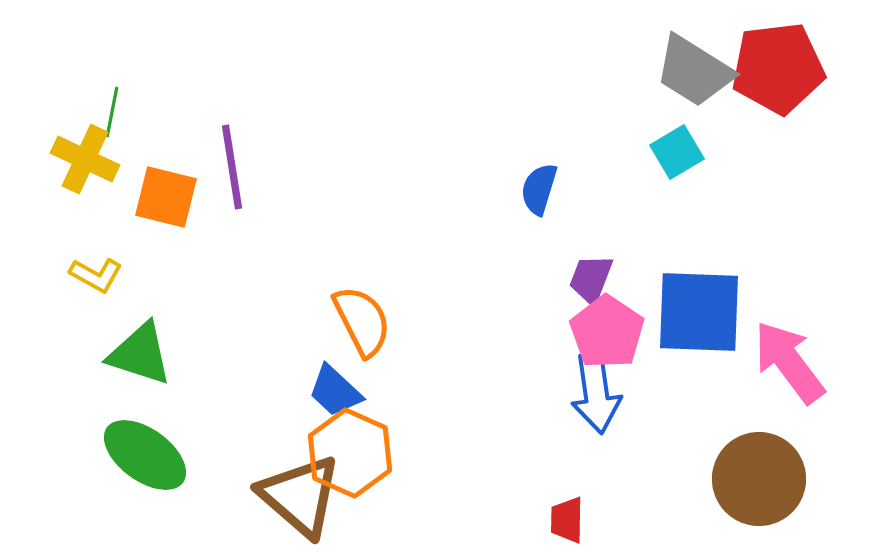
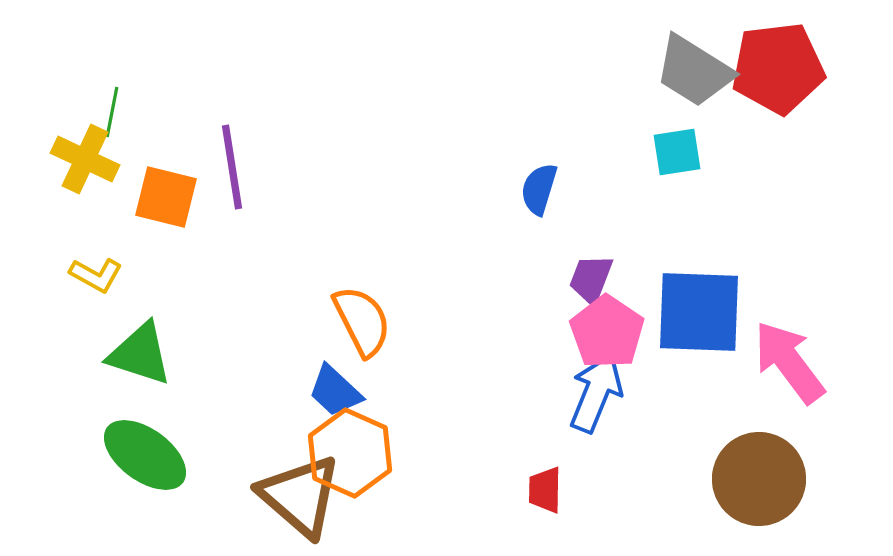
cyan square: rotated 22 degrees clockwise
blue arrow: rotated 150 degrees counterclockwise
red trapezoid: moved 22 px left, 30 px up
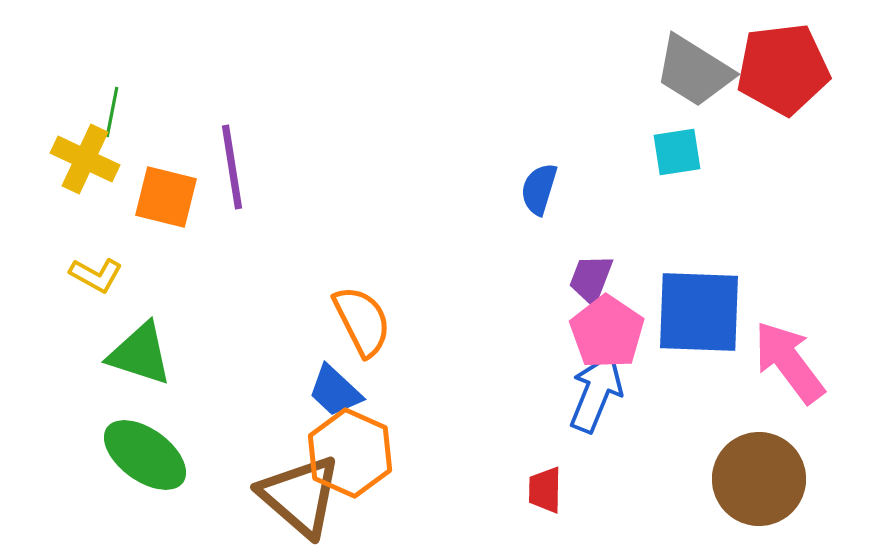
red pentagon: moved 5 px right, 1 px down
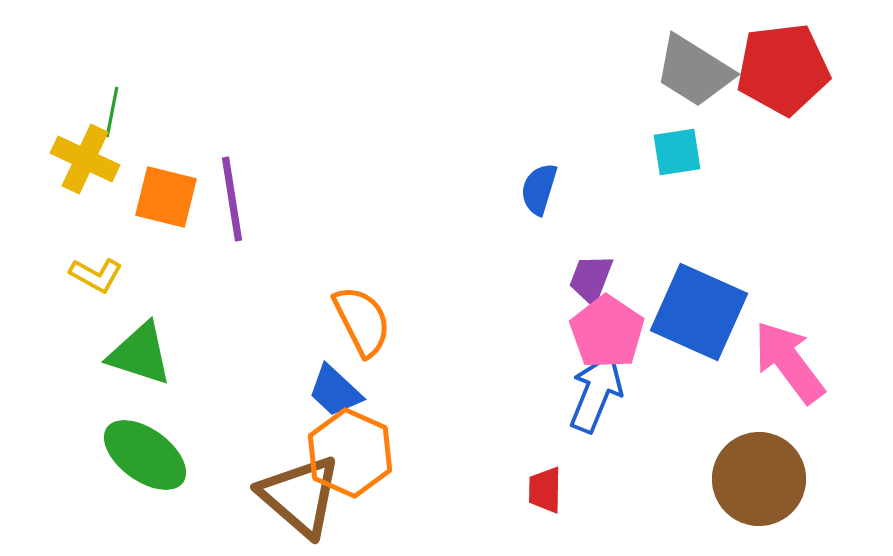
purple line: moved 32 px down
blue square: rotated 22 degrees clockwise
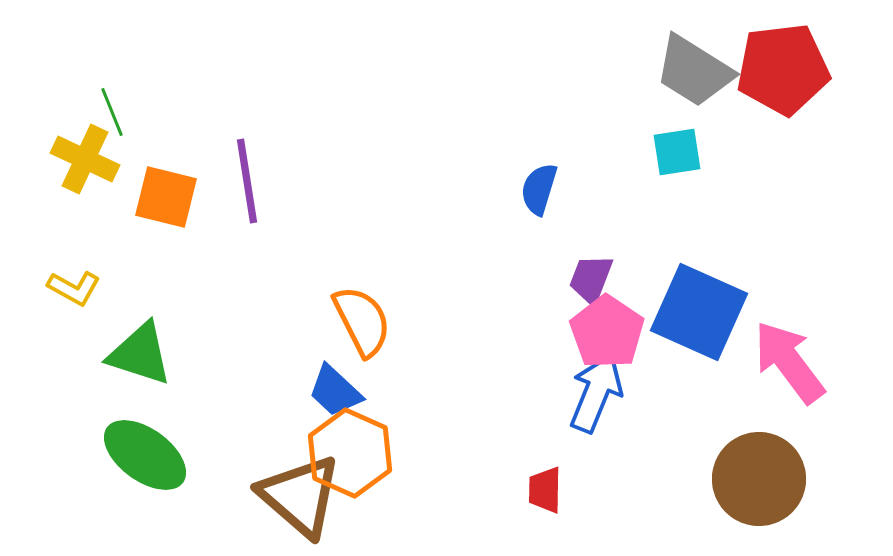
green line: rotated 33 degrees counterclockwise
purple line: moved 15 px right, 18 px up
yellow L-shape: moved 22 px left, 13 px down
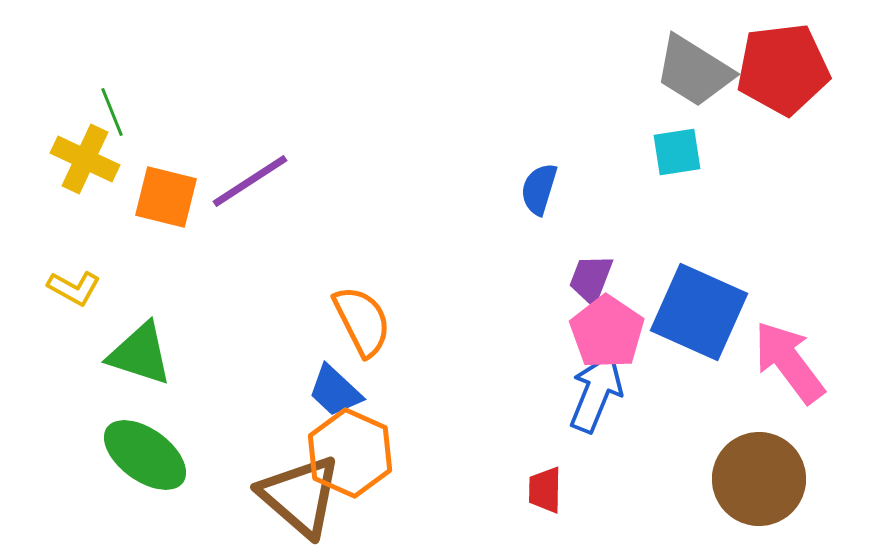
purple line: moved 3 px right; rotated 66 degrees clockwise
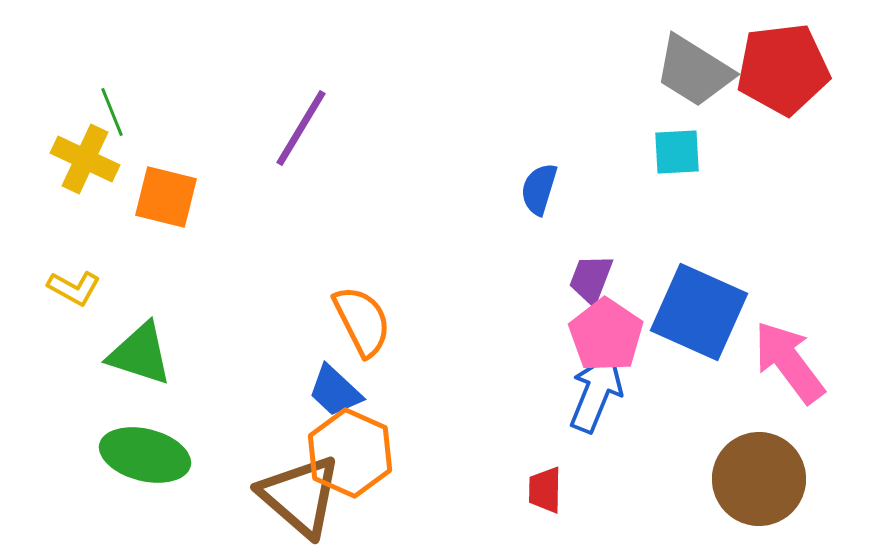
cyan square: rotated 6 degrees clockwise
purple line: moved 51 px right, 53 px up; rotated 26 degrees counterclockwise
pink pentagon: moved 1 px left, 3 px down
green ellipse: rotated 22 degrees counterclockwise
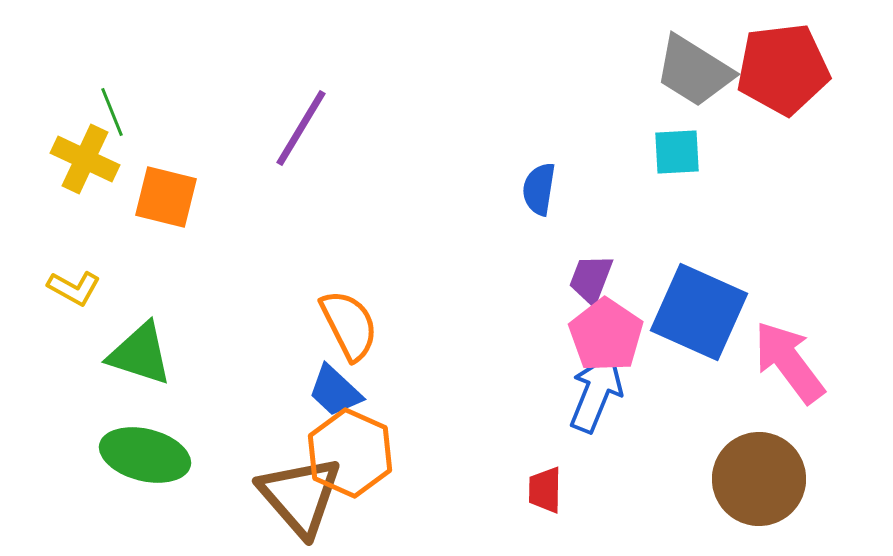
blue semicircle: rotated 8 degrees counterclockwise
orange semicircle: moved 13 px left, 4 px down
brown triangle: rotated 8 degrees clockwise
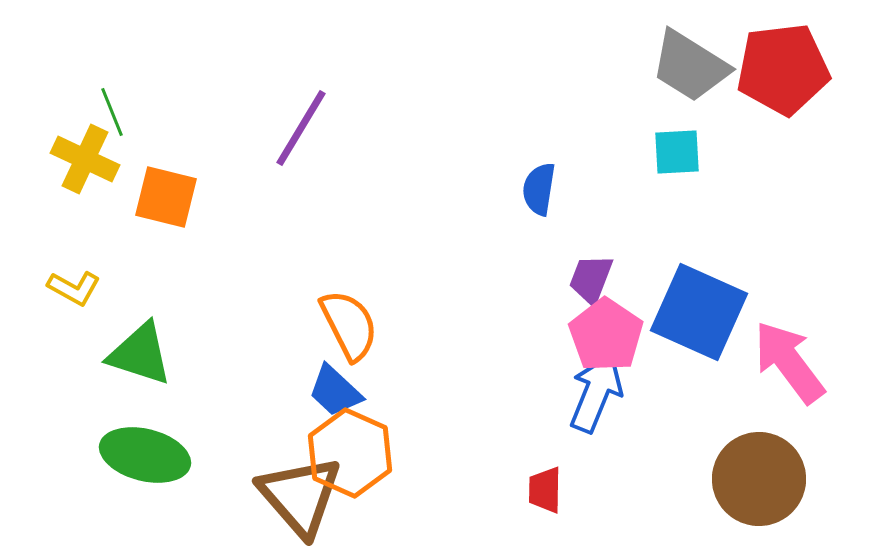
gray trapezoid: moved 4 px left, 5 px up
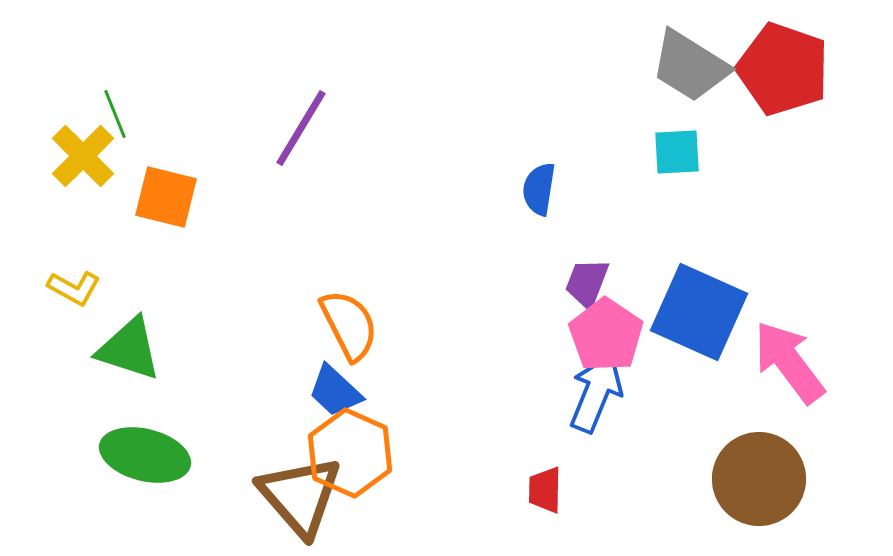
red pentagon: rotated 26 degrees clockwise
green line: moved 3 px right, 2 px down
yellow cross: moved 2 px left, 3 px up; rotated 20 degrees clockwise
purple trapezoid: moved 4 px left, 4 px down
green triangle: moved 11 px left, 5 px up
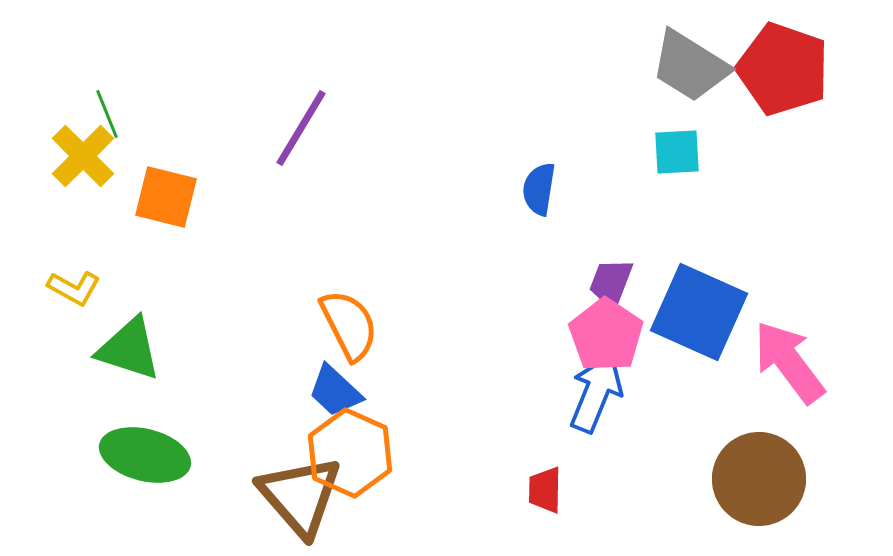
green line: moved 8 px left
purple trapezoid: moved 24 px right
